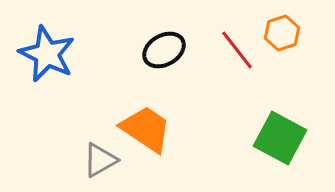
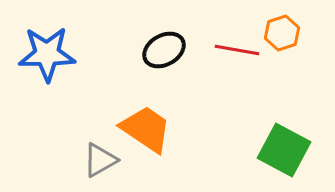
red line: rotated 42 degrees counterclockwise
blue star: rotated 26 degrees counterclockwise
green square: moved 4 px right, 12 px down
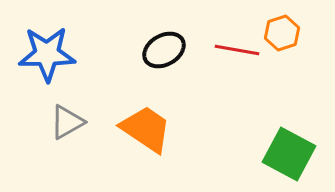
green square: moved 5 px right, 4 px down
gray triangle: moved 33 px left, 38 px up
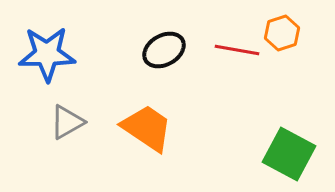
orange trapezoid: moved 1 px right, 1 px up
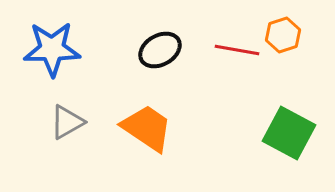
orange hexagon: moved 1 px right, 2 px down
black ellipse: moved 4 px left
blue star: moved 5 px right, 5 px up
green square: moved 21 px up
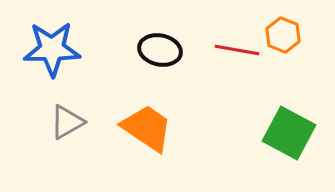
orange hexagon: rotated 20 degrees counterclockwise
black ellipse: rotated 42 degrees clockwise
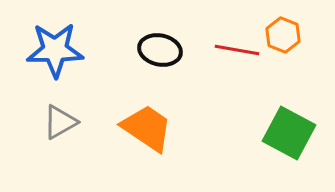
blue star: moved 3 px right, 1 px down
gray triangle: moved 7 px left
